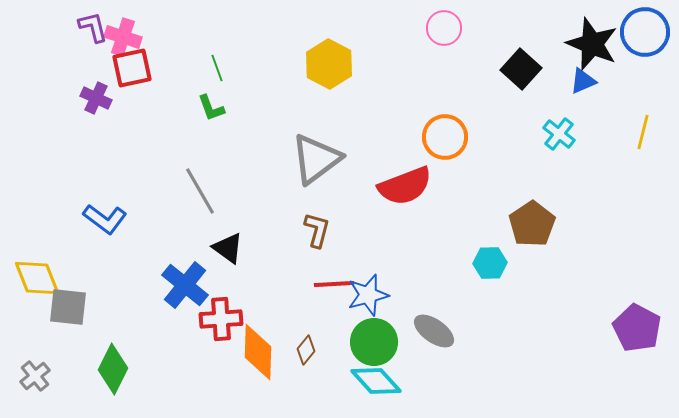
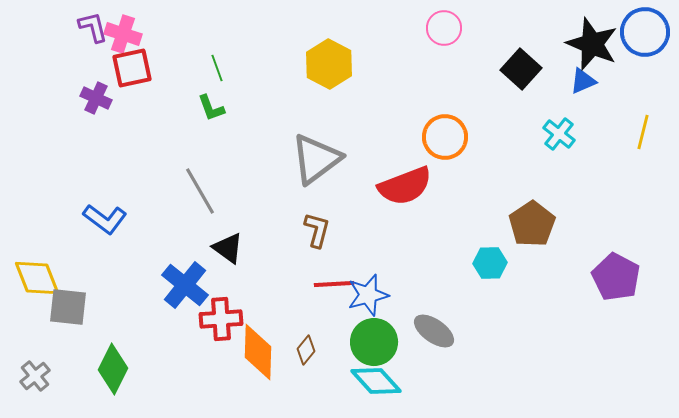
pink cross: moved 3 px up
purple pentagon: moved 21 px left, 51 px up
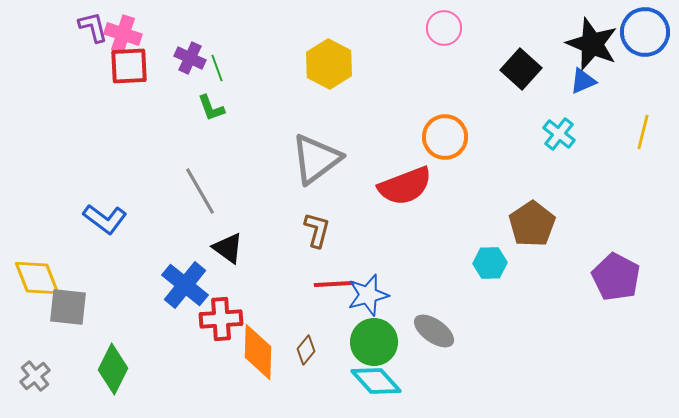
red square: moved 3 px left, 2 px up; rotated 9 degrees clockwise
purple cross: moved 94 px right, 40 px up
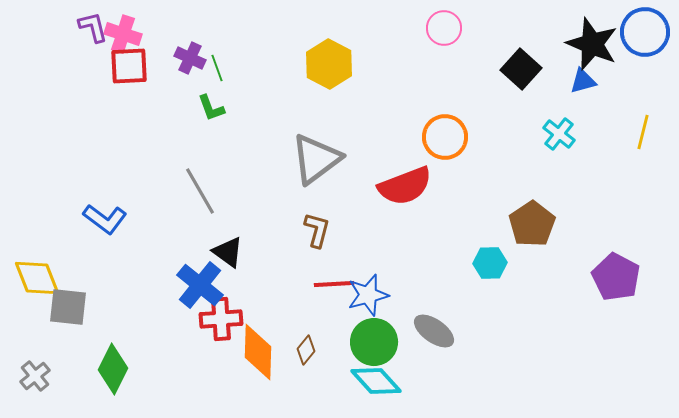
blue triangle: rotated 8 degrees clockwise
black triangle: moved 4 px down
blue cross: moved 15 px right
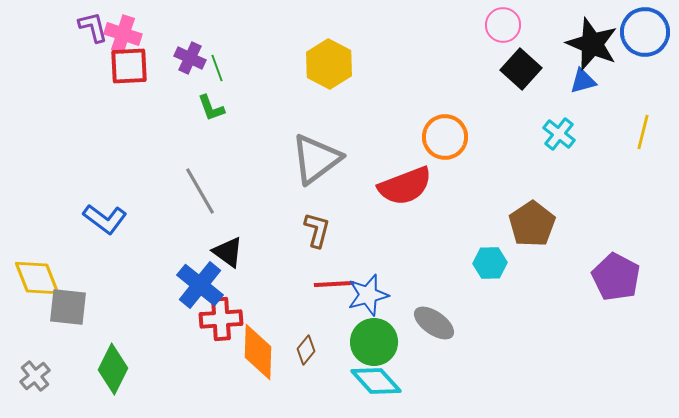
pink circle: moved 59 px right, 3 px up
gray ellipse: moved 8 px up
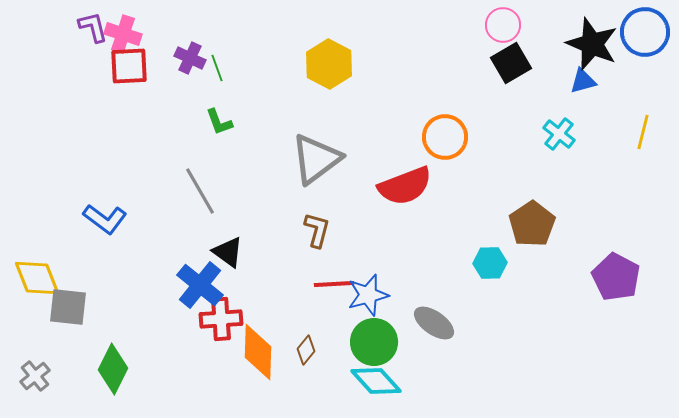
black square: moved 10 px left, 6 px up; rotated 18 degrees clockwise
green L-shape: moved 8 px right, 14 px down
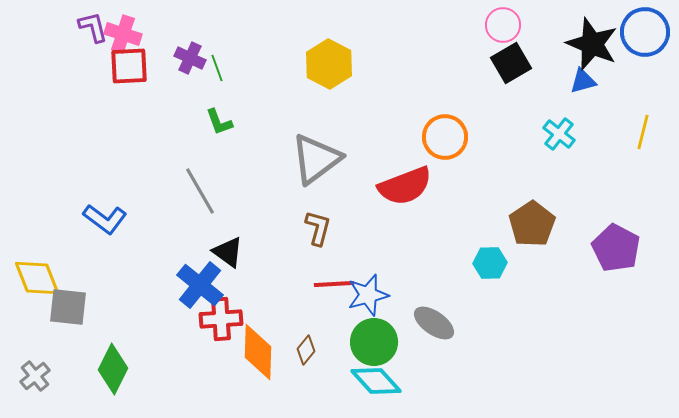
brown L-shape: moved 1 px right, 2 px up
purple pentagon: moved 29 px up
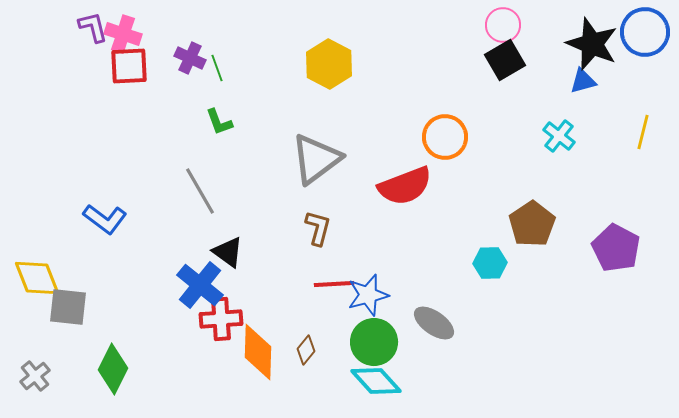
black square: moved 6 px left, 3 px up
cyan cross: moved 2 px down
